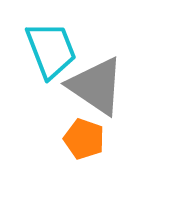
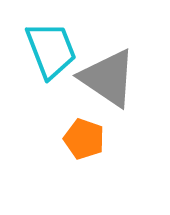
gray triangle: moved 12 px right, 8 px up
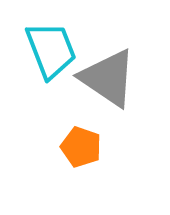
orange pentagon: moved 3 px left, 8 px down
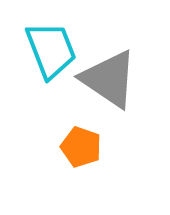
gray triangle: moved 1 px right, 1 px down
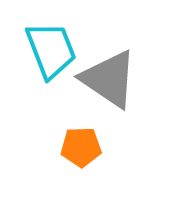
orange pentagon: rotated 21 degrees counterclockwise
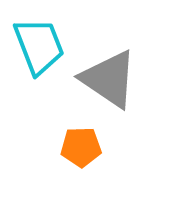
cyan trapezoid: moved 12 px left, 4 px up
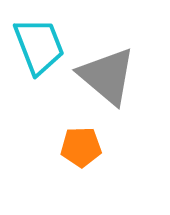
gray triangle: moved 2 px left, 3 px up; rotated 6 degrees clockwise
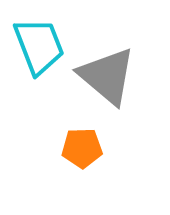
orange pentagon: moved 1 px right, 1 px down
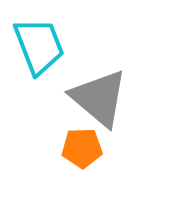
gray triangle: moved 8 px left, 22 px down
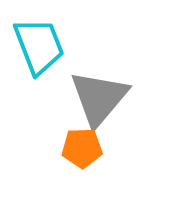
gray triangle: rotated 30 degrees clockwise
